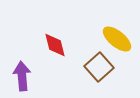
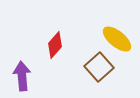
red diamond: rotated 56 degrees clockwise
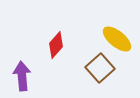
red diamond: moved 1 px right
brown square: moved 1 px right, 1 px down
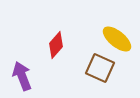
brown square: rotated 24 degrees counterclockwise
purple arrow: rotated 16 degrees counterclockwise
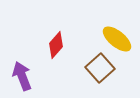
brown square: rotated 24 degrees clockwise
